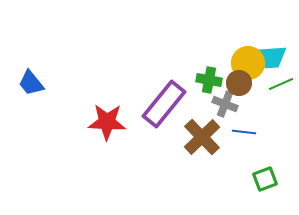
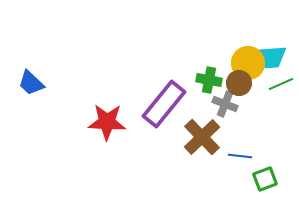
blue trapezoid: rotated 8 degrees counterclockwise
blue line: moved 4 px left, 24 px down
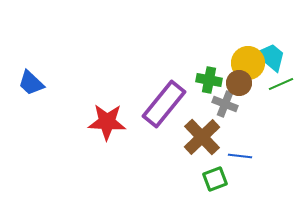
cyan trapezoid: rotated 136 degrees counterclockwise
green square: moved 50 px left
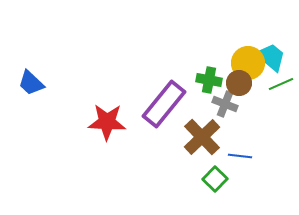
green square: rotated 25 degrees counterclockwise
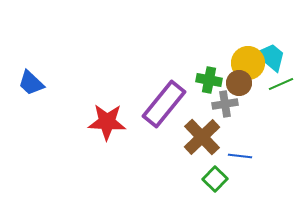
gray cross: rotated 30 degrees counterclockwise
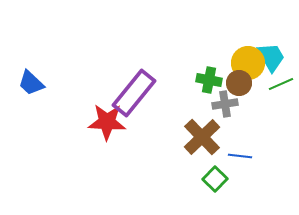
cyan trapezoid: rotated 20 degrees clockwise
purple rectangle: moved 30 px left, 11 px up
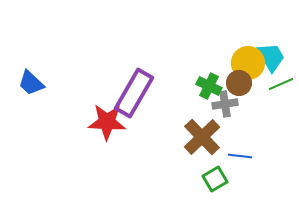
green cross: moved 6 px down; rotated 15 degrees clockwise
purple rectangle: rotated 9 degrees counterclockwise
green square: rotated 15 degrees clockwise
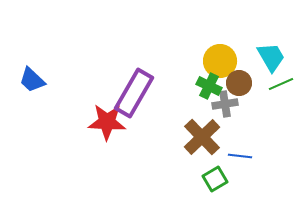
yellow circle: moved 28 px left, 2 px up
blue trapezoid: moved 1 px right, 3 px up
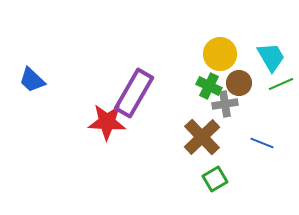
yellow circle: moved 7 px up
blue line: moved 22 px right, 13 px up; rotated 15 degrees clockwise
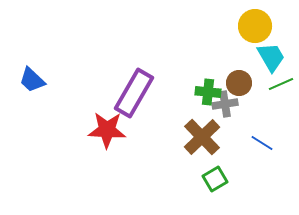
yellow circle: moved 35 px right, 28 px up
green cross: moved 1 px left, 6 px down; rotated 20 degrees counterclockwise
red star: moved 8 px down
blue line: rotated 10 degrees clockwise
